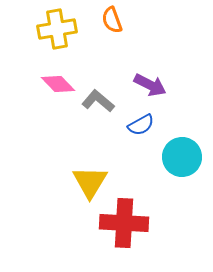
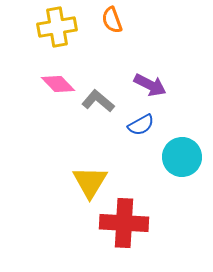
yellow cross: moved 2 px up
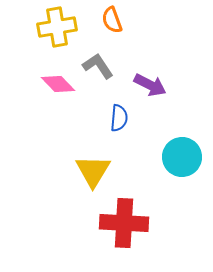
gray L-shape: moved 35 px up; rotated 16 degrees clockwise
blue semicircle: moved 22 px left, 7 px up; rotated 56 degrees counterclockwise
yellow triangle: moved 3 px right, 11 px up
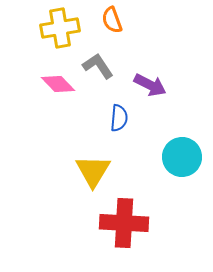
yellow cross: moved 3 px right, 1 px down
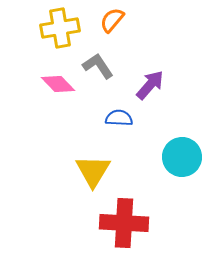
orange semicircle: rotated 60 degrees clockwise
purple arrow: rotated 76 degrees counterclockwise
blue semicircle: rotated 92 degrees counterclockwise
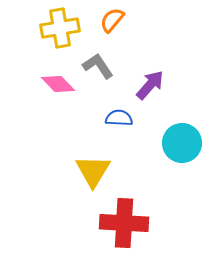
cyan circle: moved 14 px up
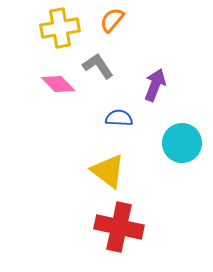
purple arrow: moved 5 px right; rotated 20 degrees counterclockwise
yellow triangle: moved 15 px right; rotated 24 degrees counterclockwise
red cross: moved 5 px left, 4 px down; rotated 9 degrees clockwise
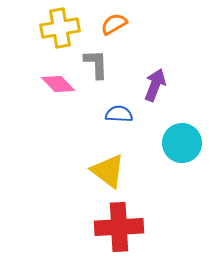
orange semicircle: moved 2 px right, 4 px down; rotated 20 degrees clockwise
gray L-shape: moved 2 px left, 2 px up; rotated 32 degrees clockwise
blue semicircle: moved 4 px up
red cross: rotated 15 degrees counterclockwise
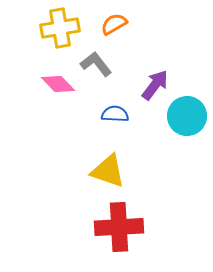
gray L-shape: rotated 36 degrees counterclockwise
purple arrow: rotated 16 degrees clockwise
blue semicircle: moved 4 px left
cyan circle: moved 5 px right, 27 px up
yellow triangle: rotated 18 degrees counterclockwise
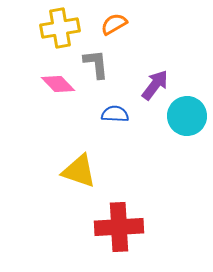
gray L-shape: rotated 32 degrees clockwise
yellow triangle: moved 29 px left
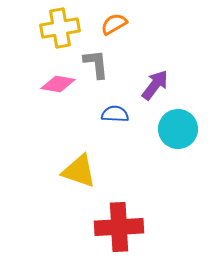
pink diamond: rotated 36 degrees counterclockwise
cyan circle: moved 9 px left, 13 px down
